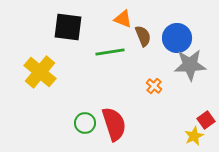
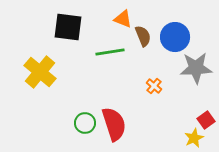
blue circle: moved 2 px left, 1 px up
gray star: moved 6 px right, 3 px down
yellow star: moved 2 px down
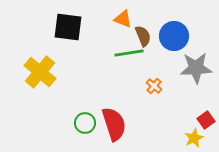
blue circle: moved 1 px left, 1 px up
green line: moved 19 px right, 1 px down
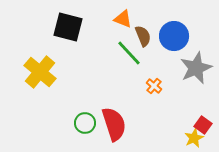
black square: rotated 8 degrees clockwise
green line: rotated 56 degrees clockwise
gray star: rotated 20 degrees counterclockwise
red square: moved 3 px left, 5 px down; rotated 18 degrees counterclockwise
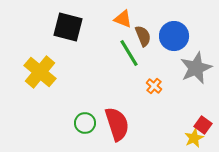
green line: rotated 12 degrees clockwise
red semicircle: moved 3 px right
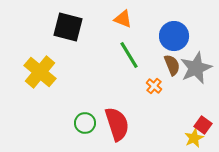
brown semicircle: moved 29 px right, 29 px down
green line: moved 2 px down
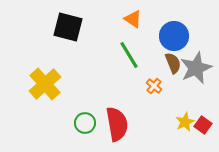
orange triangle: moved 10 px right; rotated 12 degrees clockwise
brown semicircle: moved 1 px right, 2 px up
yellow cross: moved 5 px right, 12 px down; rotated 8 degrees clockwise
red semicircle: rotated 8 degrees clockwise
yellow star: moved 9 px left, 16 px up
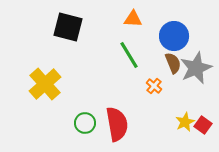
orange triangle: rotated 30 degrees counterclockwise
